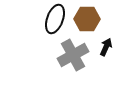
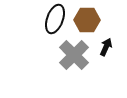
brown hexagon: moved 1 px down
gray cross: moved 1 px right; rotated 16 degrees counterclockwise
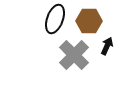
brown hexagon: moved 2 px right, 1 px down
black arrow: moved 1 px right, 1 px up
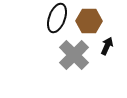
black ellipse: moved 2 px right, 1 px up
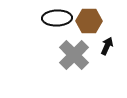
black ellipse: rotated 68 degrees clockwise
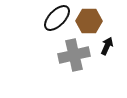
black ellipse: rotated 44 degrees counterclockwise
gray cross: rotated 32 degrees clockwise
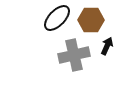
brown hexagon: moved 2 px right, 1 px up
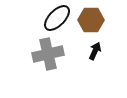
black arrow: moved 12 px left, 5 px down
gray cross: moved 26 px left, 1 px up
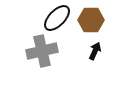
gray cross: moved 6 px left, 3 px up
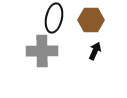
black ellipse: moved 3 px left; rotated 32 degrees counterclockwise
gray cross: rotated 12 degrees clockwise
